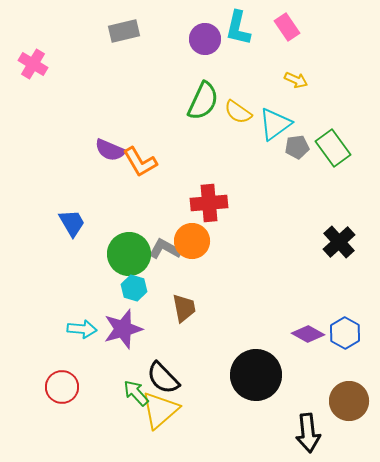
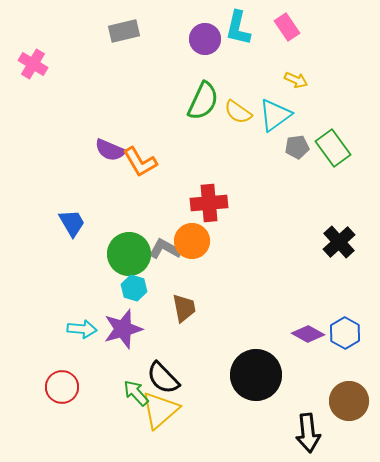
cyan triangle: moved 9 px up
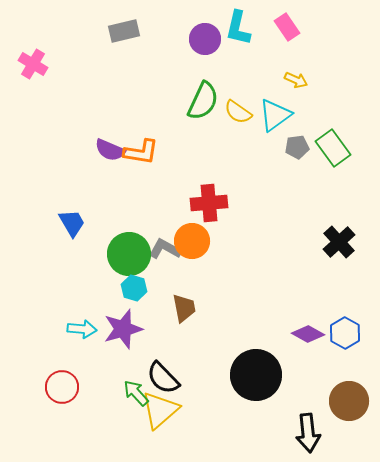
orange L-shape: moved 1 px right, 10 px up; rotated 51 degrees counterclockwise
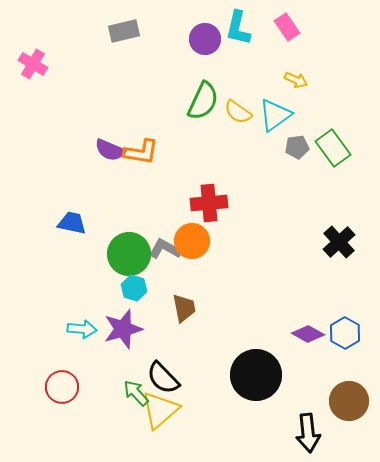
blue trapezoid: rotated 48 degrees counterclockwise
